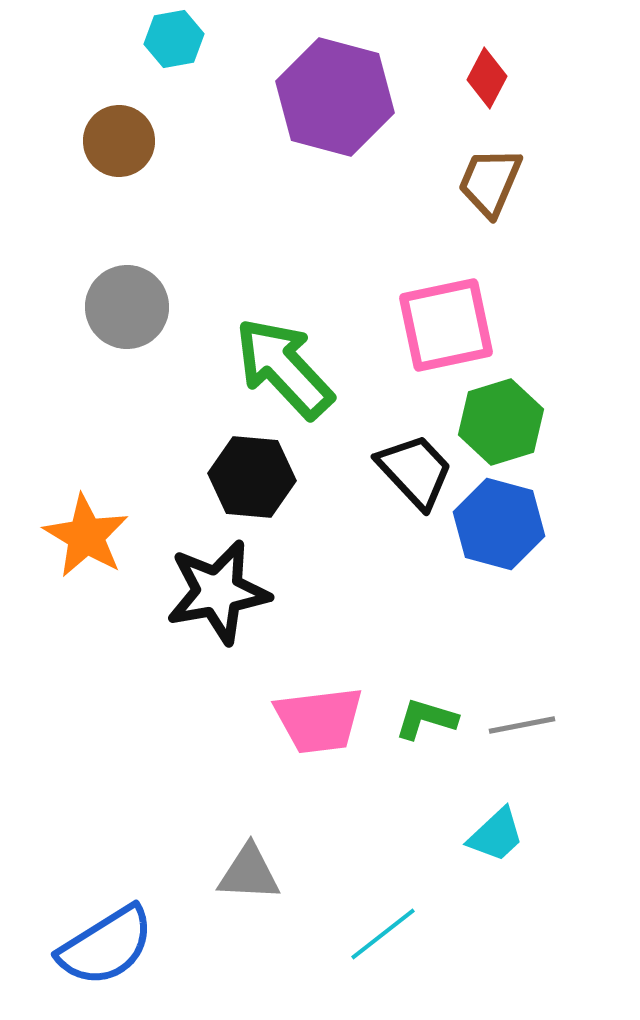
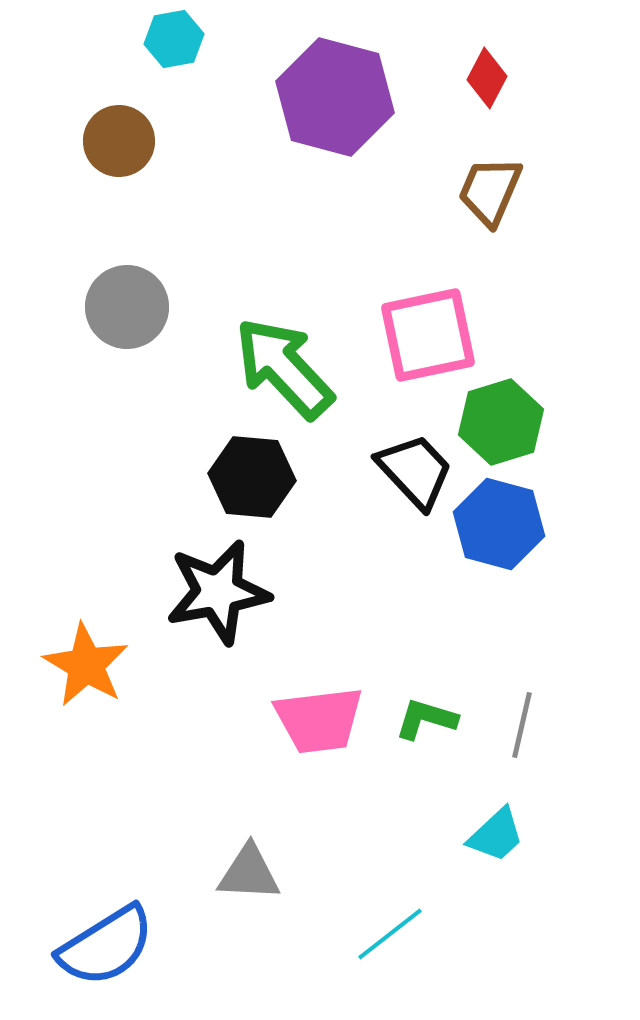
brown trapezoid: moved 9 px down
pink square: moved 18 px left, 10 px down
orange star: moved 129 px down
gray line: rotated 66 degrees counterclockwise
cyan line: moved 7 px right
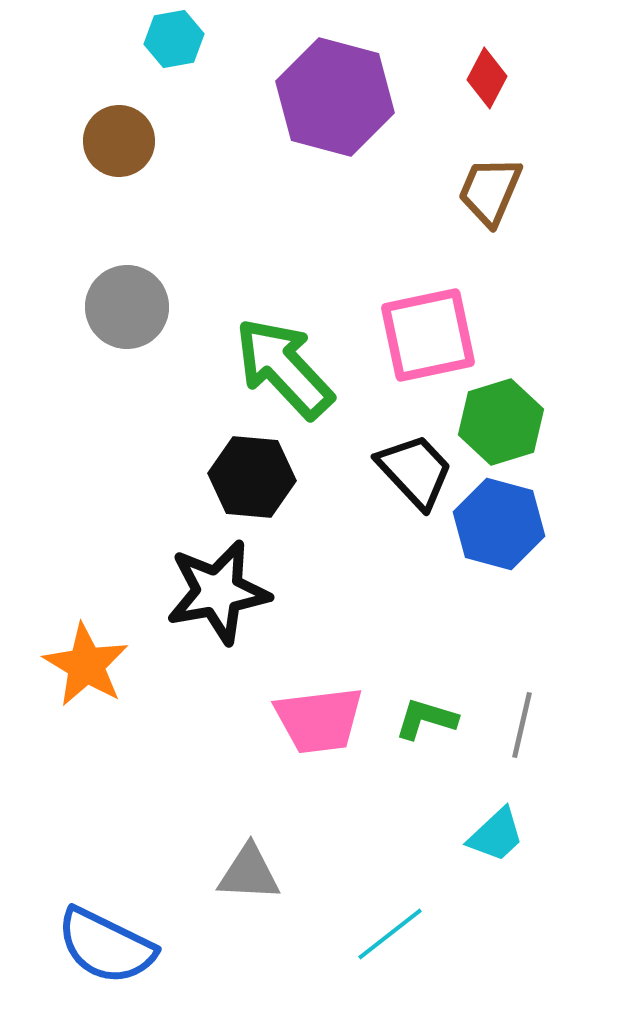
blue semicircle: rotated 58 degrees clockwise
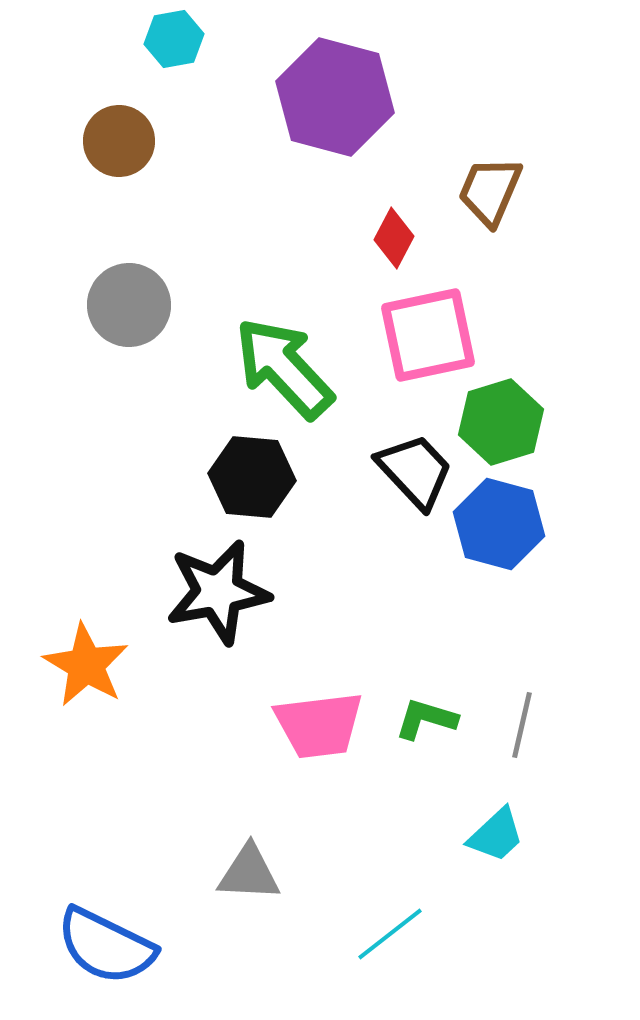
red diamond: moved 93 px left, 160 px down
gray circle: moved 2 px right, 2 px up
pink trapezoid: moved 5 px down
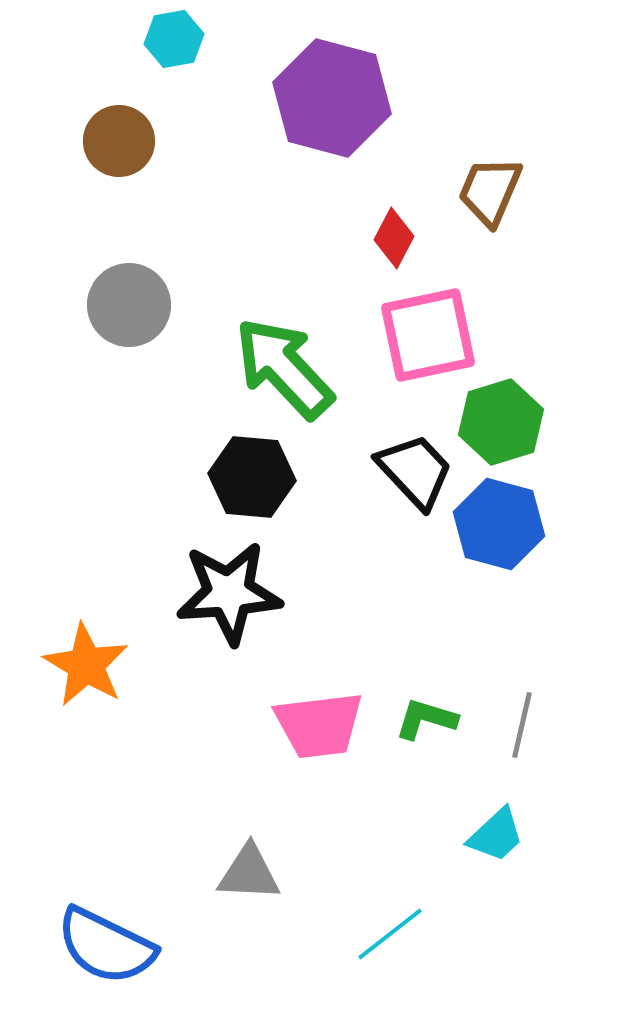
purple hexagon: moved 3 px left, 1 px down
black star: moved 11 px right, 1 px down; rotated 6 degrees clockwise
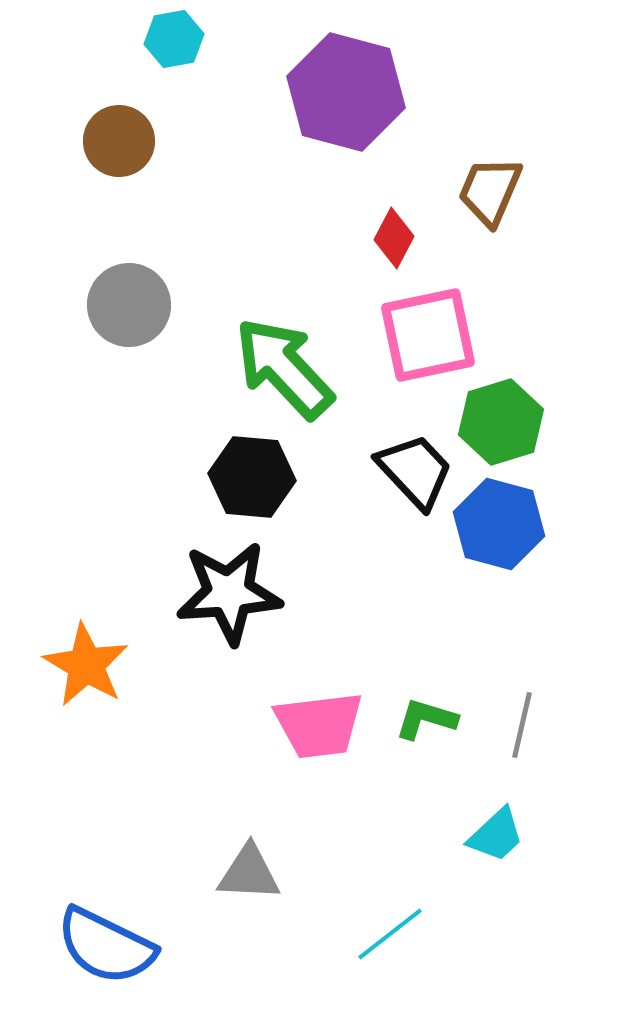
purple hexagon: moved 14 px right, 6 px up
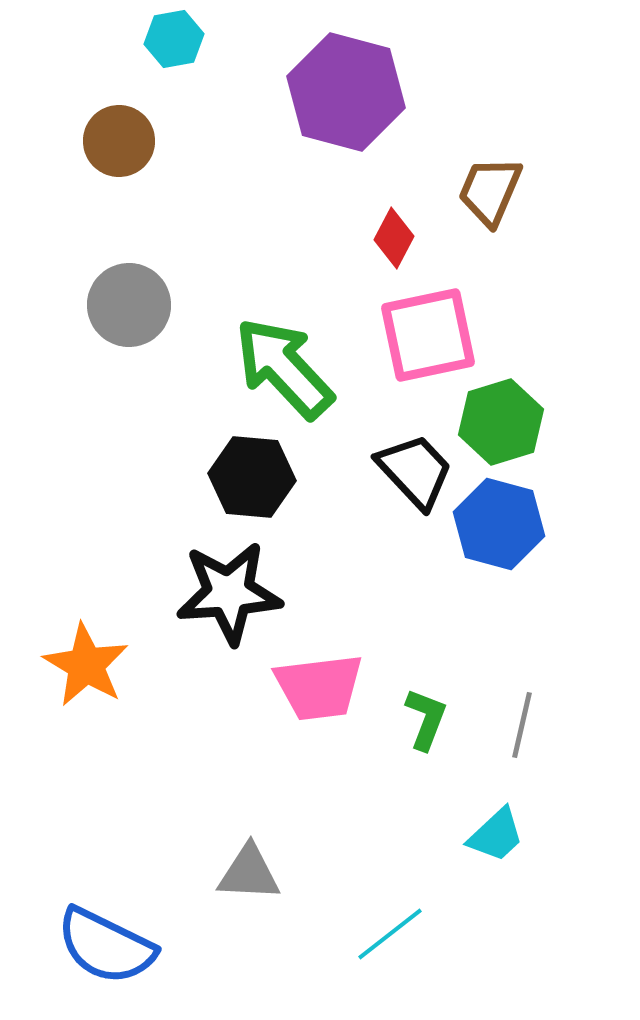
green L-shape: rotated 94 degrees clockwise
pink trapezoid: moved 38 px up
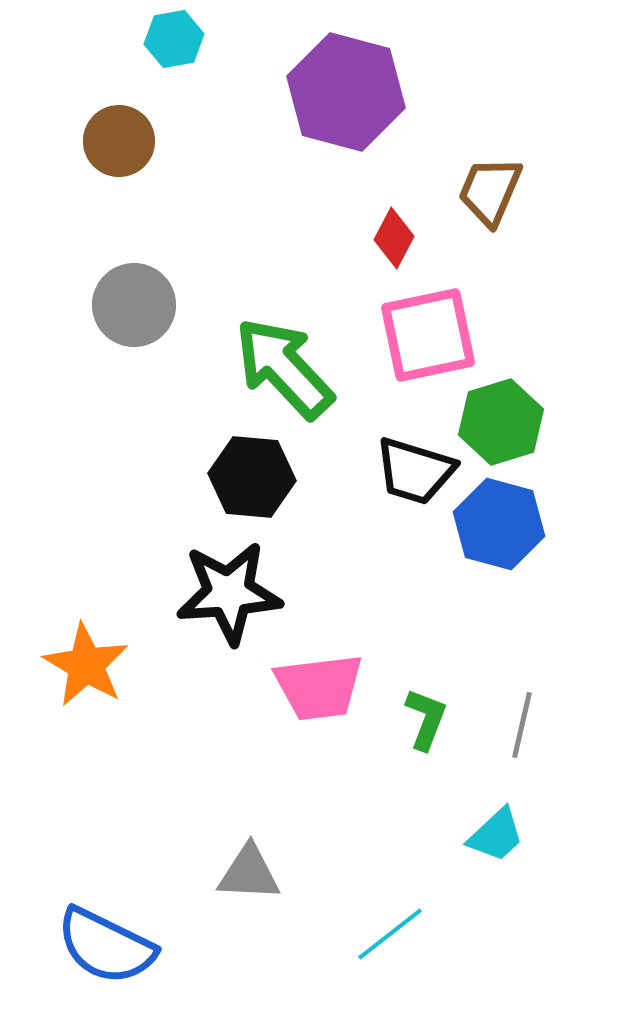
gray circle: moved 5 px right
black trapezoid: rotated 150 degrees clockwise
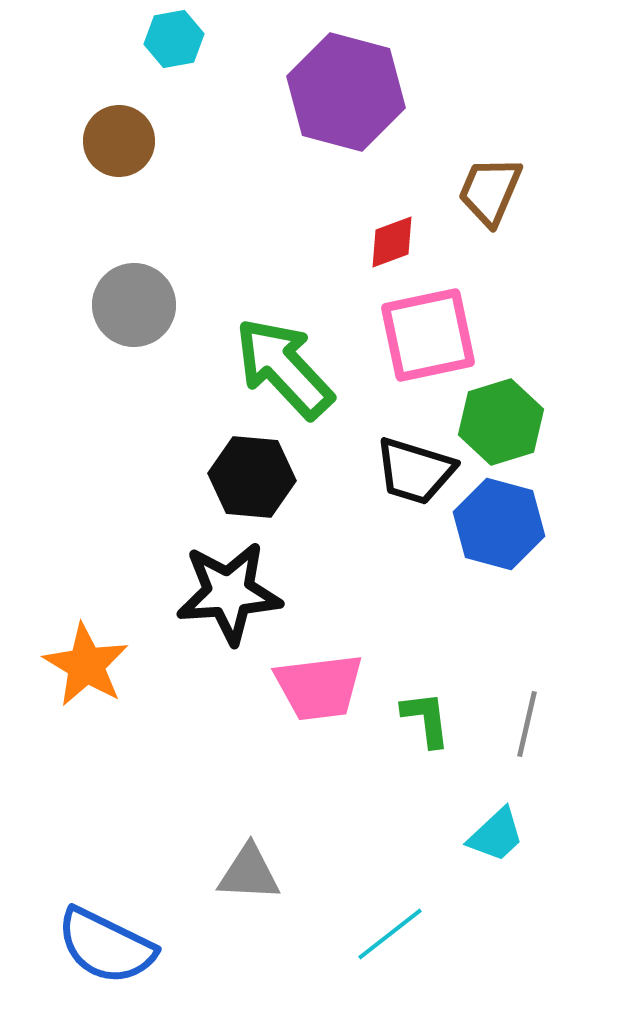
red diamond: moved 2 px left, 4 px down; rotated 42 degrees clockwise
green L-shape: rotated 28 degrees counterclockwise
gray line: moved 5 px right, 1 px up
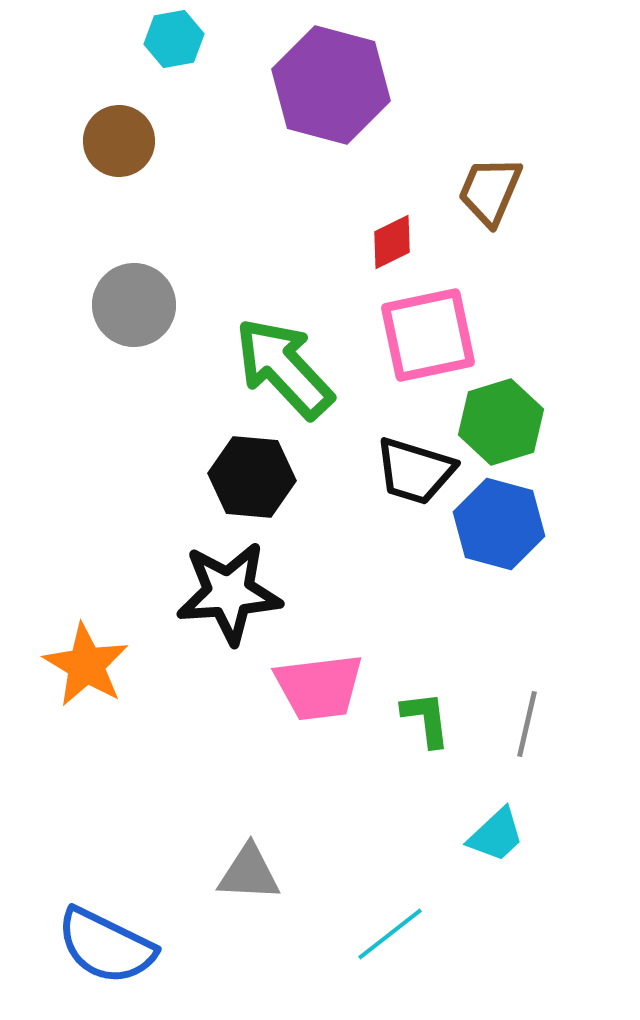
purple hexagon: moved 15 px left, 7 px up
red diamond: rotated 6 degrees counterclockwise
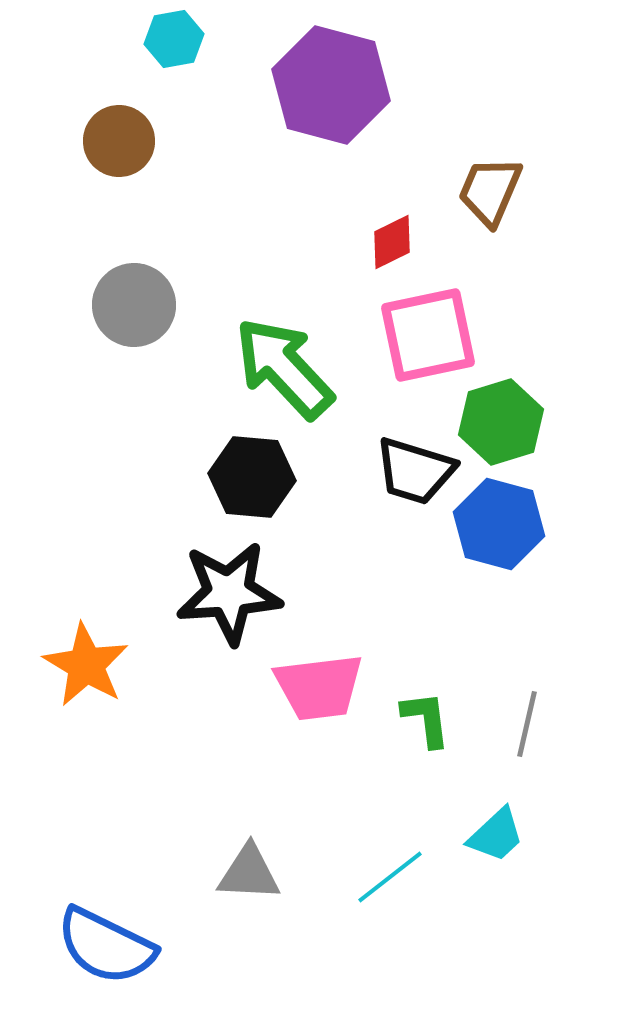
cyan line: moved 57 px up
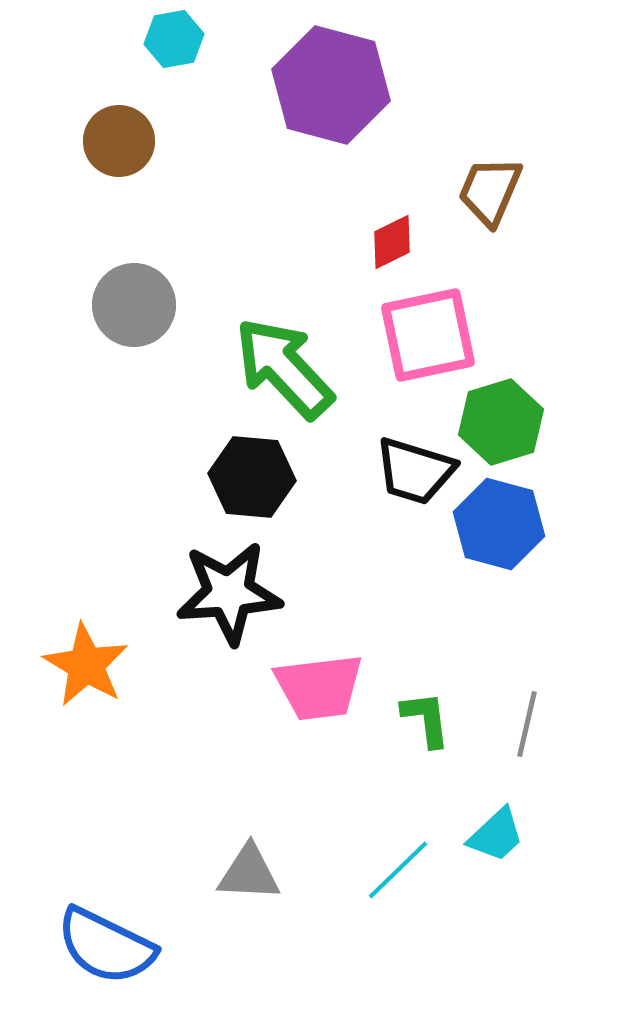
cyan line: moved 8 px right, 7 px up; rotated 6 degrees counterclockwise
